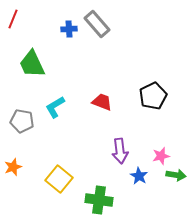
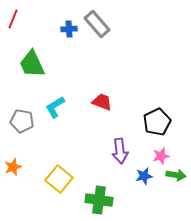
black pentagon: moved 4 px right, 26 px down
blue star: moved 5 px right; rotated 30 degrees clockwise
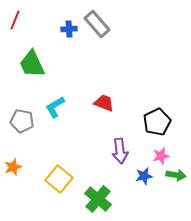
red line: moved 2 px right, 1 px down
red trapezoid: moved 2 px right, 1 px down
green cross: moved 1 px left, 1 px up; rotated 32 degrees clockwise
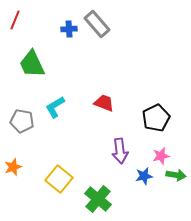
black pentagon: moved 1 px left, 4 px up
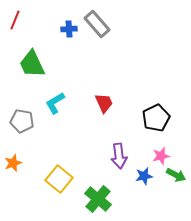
red trapezoid: rotated 45 degrees clockwise
cyan L-shape: moved 4 px up
purple arrow: moved 1 px left, 5 px down
orange star: moved 4 px up
green arrow: rotated 18 degrees clockwise
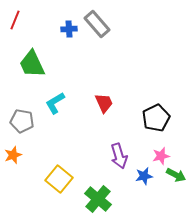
purple arrow: rotated 10 degrees counterclockwise
orange star: moved 8 px up
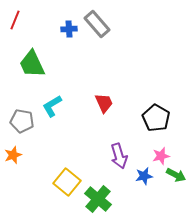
cyan L-shape: moved 3 px left, 3 px down
black pentagon: rotated 16 degrees counterclockwise
yellow square: moved 8 px right, 3 px down
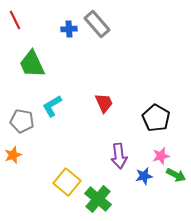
red line: rotated 48 degrees counterclockwise
purple arrow: rotated 10 degrees clockwise
